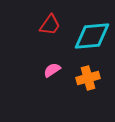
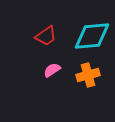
red trapezoid: moved 4 px left, 11 px down; rotated 20 degrees clockwise
orange cross: moved 3 px up
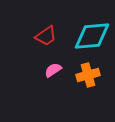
pink semicircle: moved 1 px right
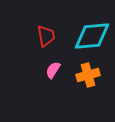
red trapezoid: rotated 65 degrees counterclockwise
pink semicircle: rotated 24 degrees counterclockwise
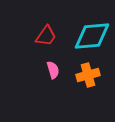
red trapezoid: rotated 45 degrees clockwise
pink semicircle: rotated 132 degrees clockwise
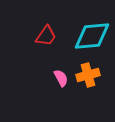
pink semicircle: moved 8 px right, 8 px down; rotated 12 degrees counterclockwise
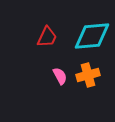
red trapezoid: moved 1 px right, 1 px down; rotated 10 degrees counterclockwise
pink semicircle: moved 1 px left, 2 px up
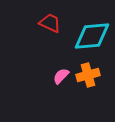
red trapezoid: moved 3 px right, 14 px up; rotated 90 degrees counterclockwise
pink semicircle: moved 1 px right; rotated 108 degrees counterclockwise
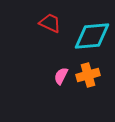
pink semicircle: rotated 18 degrees counterclockwise
